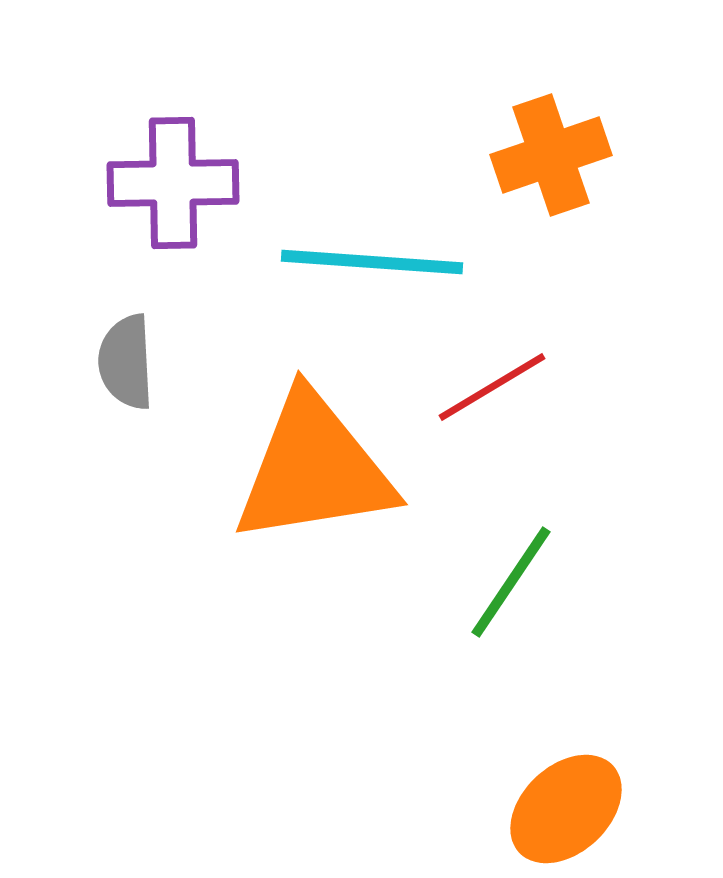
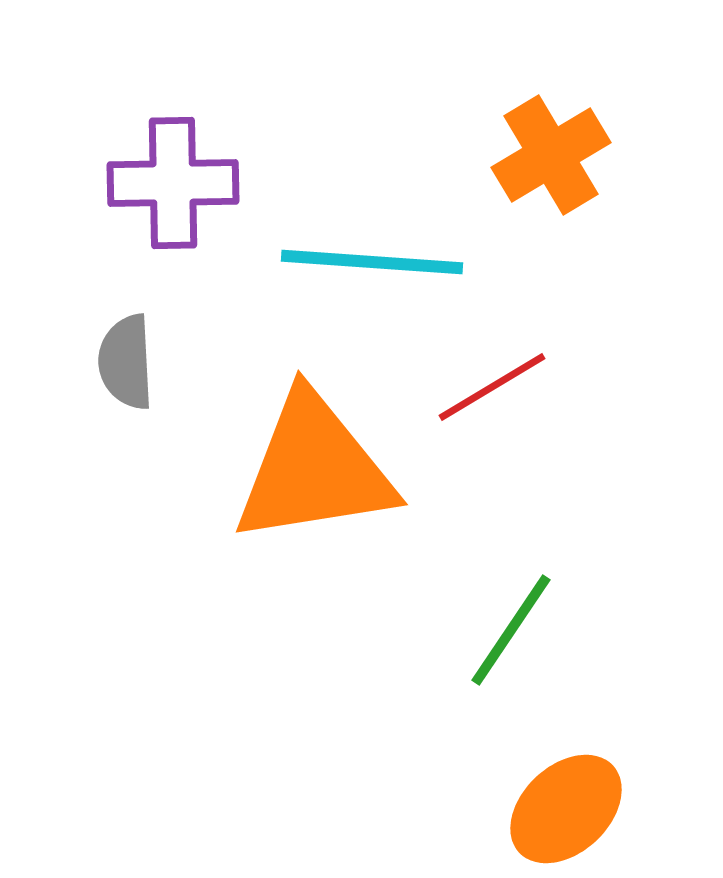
orange cross: rotated 12 degrees counterclockwise
green line: moved 48 px down
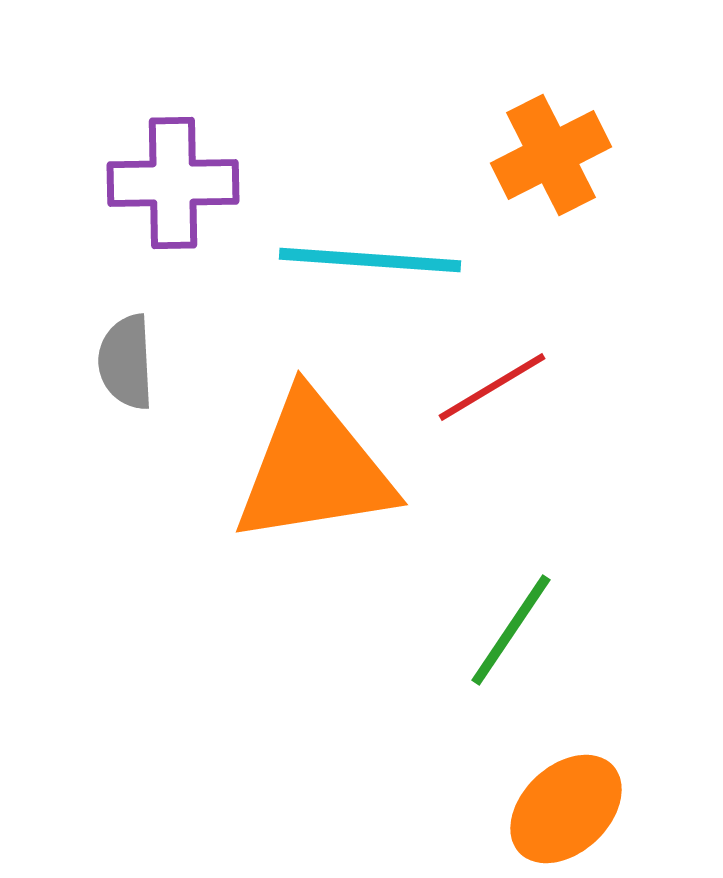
orange cross: rotated 4 degrees clockwise
cyan line: moved 2 px left, 2 px up
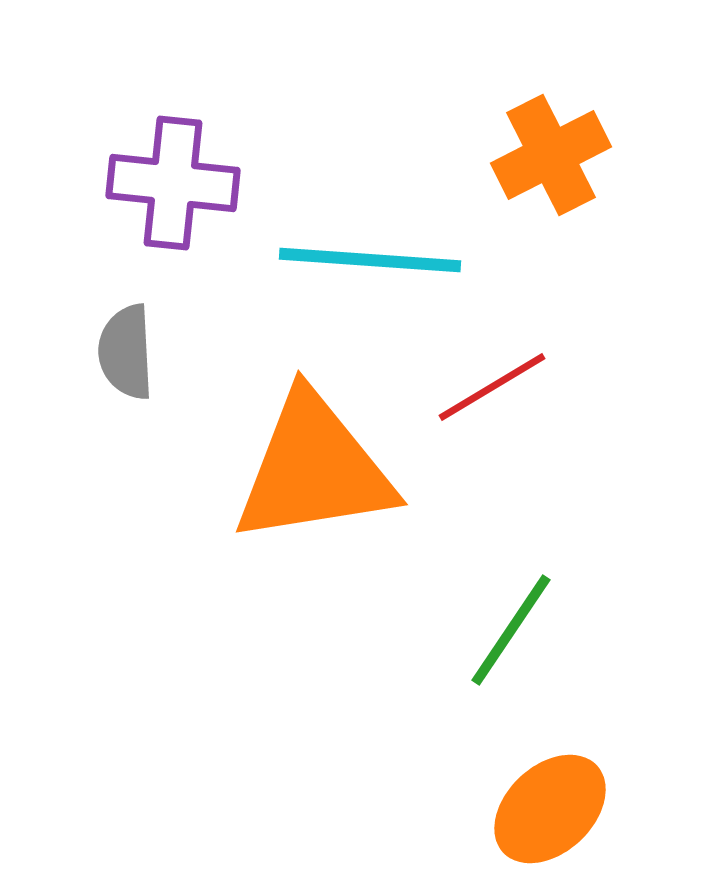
purple cross: rotated 7 degrees clockwise
gray semicircle: moved 10 px up
orange ellipse: moved 16 px left
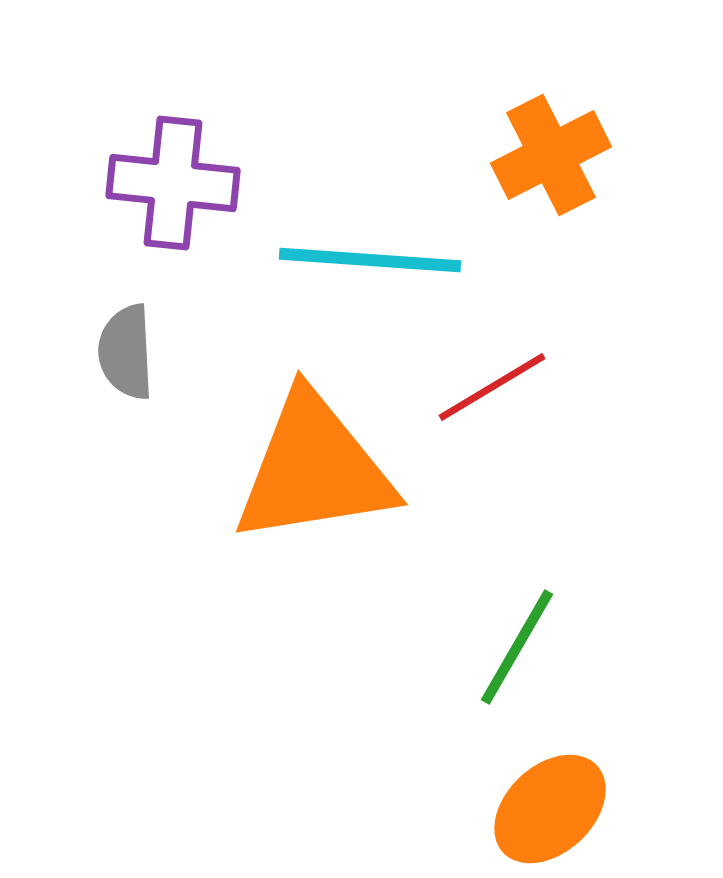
green line: moved 6 px right, 17 px down; rotated 4 degrees counterclockwise
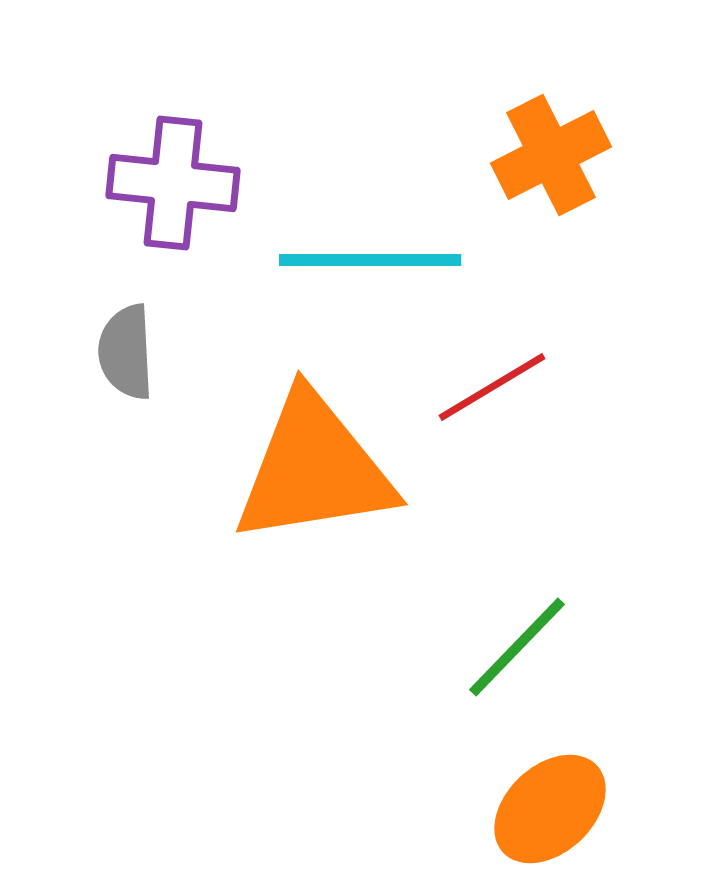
cyan line: rotated 4 degrees counterclockwise
green line: rotated 14 degrees clockwise
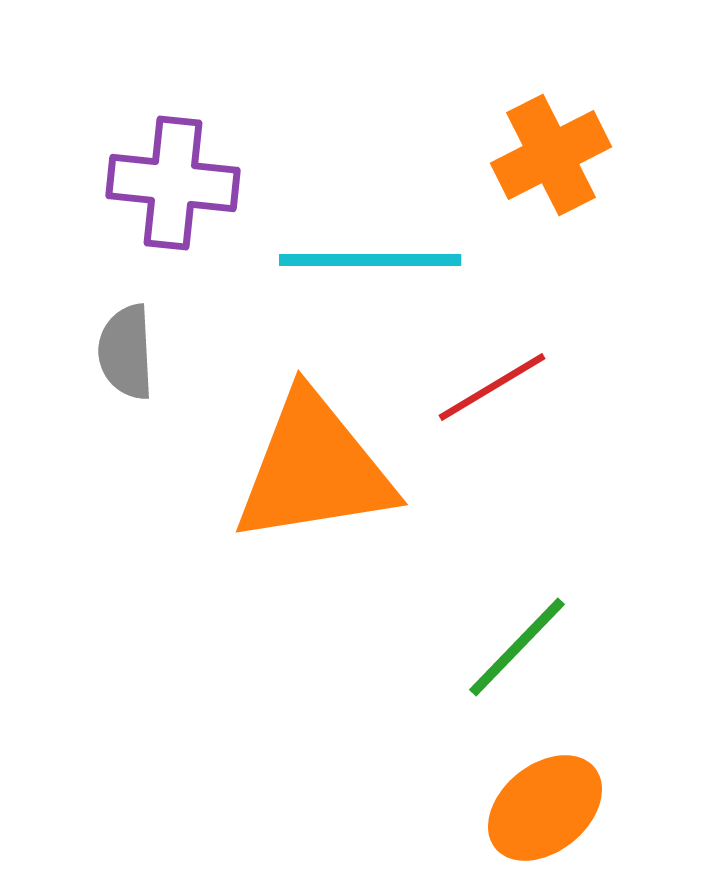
orange ellipse: moved 5 px left, 1 px up; rotated 4 degrees clockwise
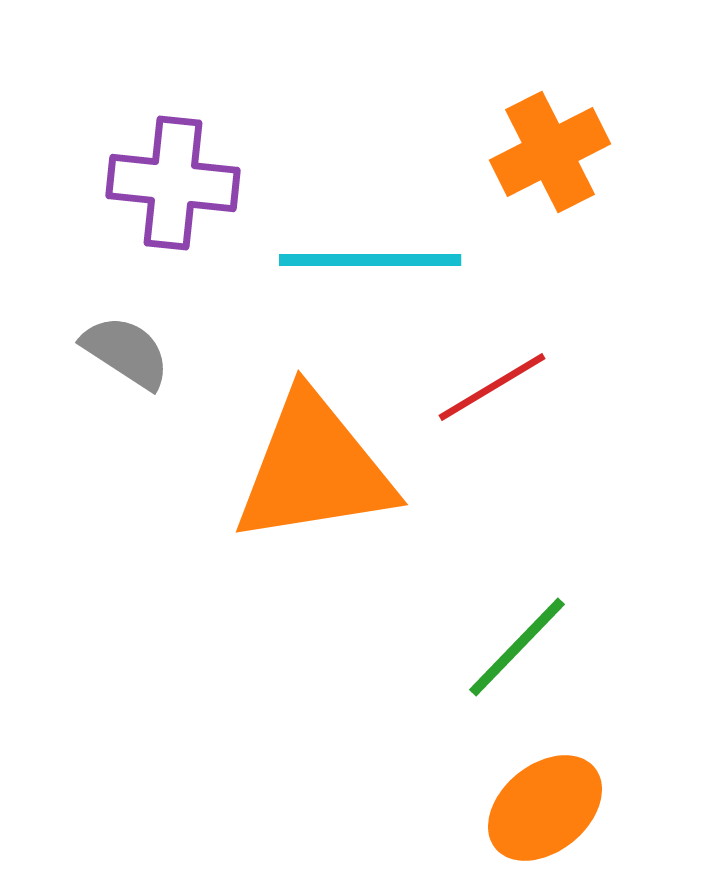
orange cross: moved 1 px left, 3 px up
gray semicircle: rotated 126 degrees clockwise
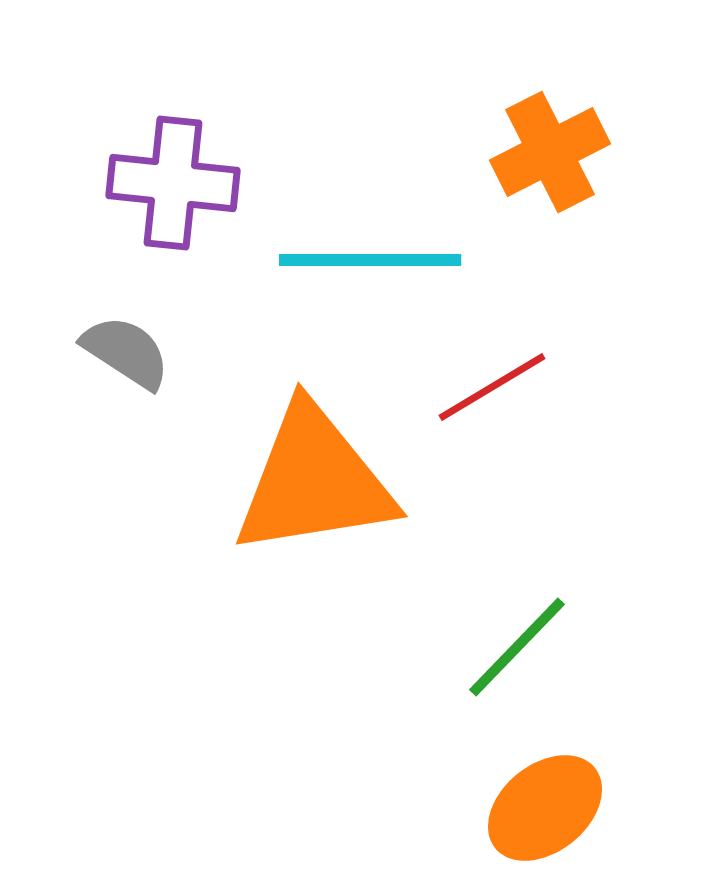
orange triangle: moved 12 px down
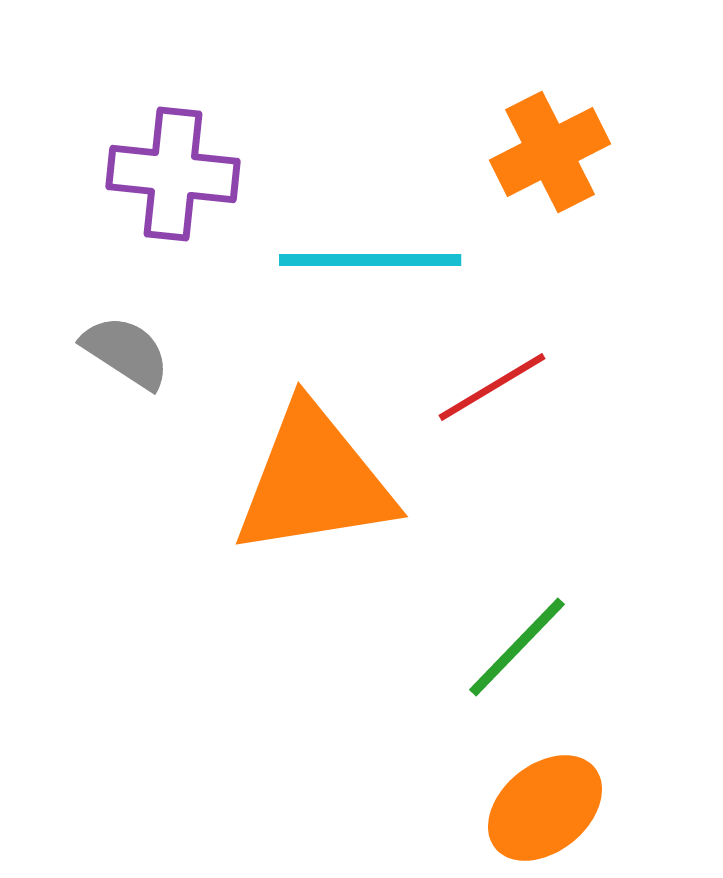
purple cross: moved 9 px up
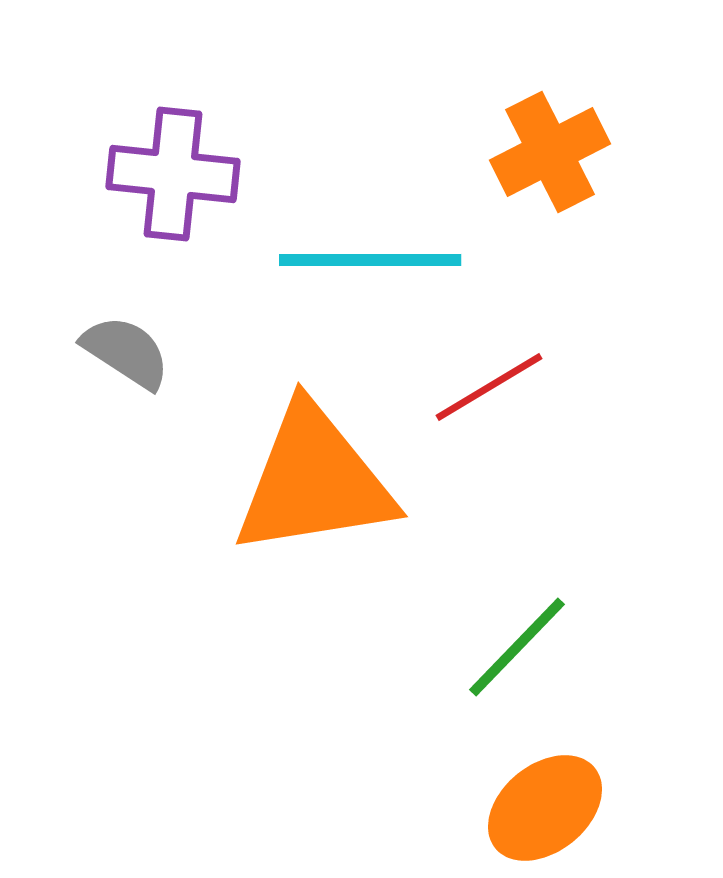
red line: moved 3 px left
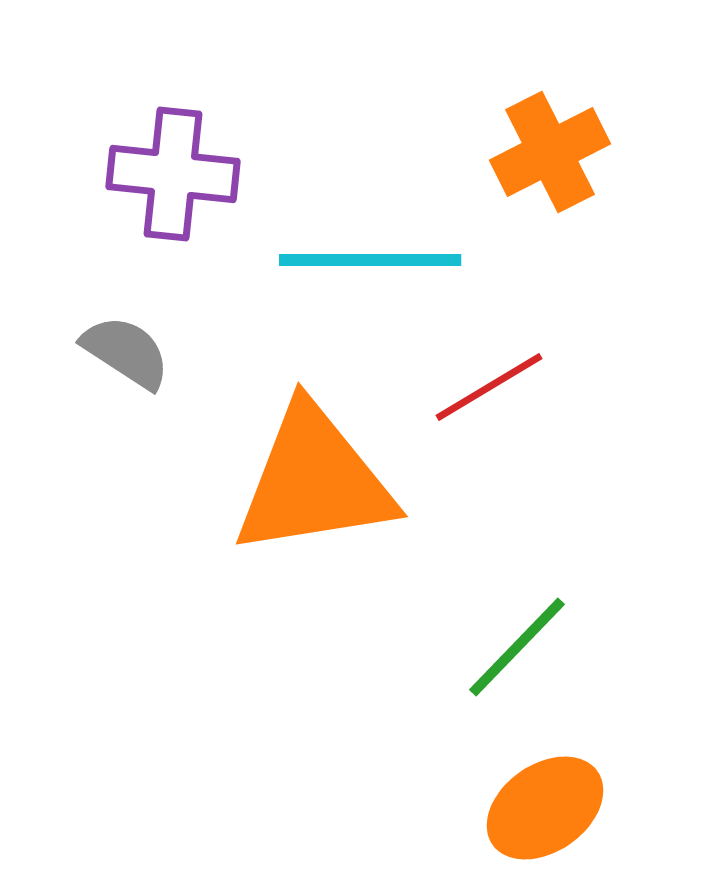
orange ellipse: rotated 4 degrees clockwise
